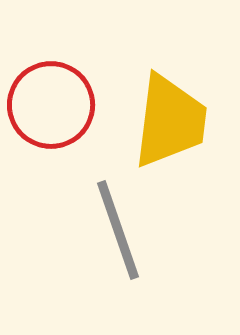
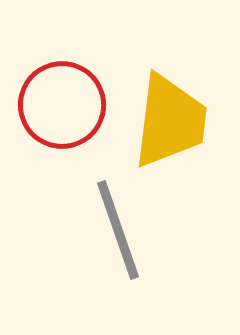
red circle: moved 11 px right
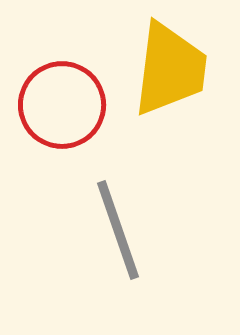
yellow trapezoid: moved 52 px up
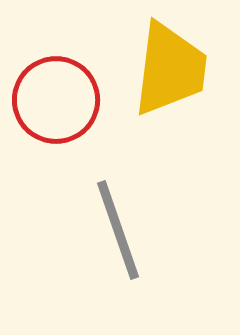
red circle: moved 6 px left, 5 px up
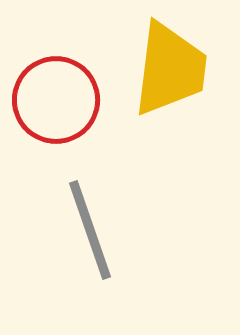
gray line: moved 28 px left
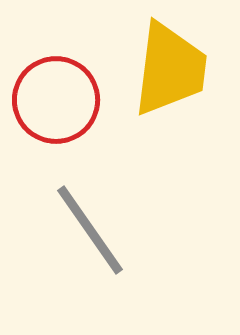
gray line: rotated 16 degrees counterclockwise
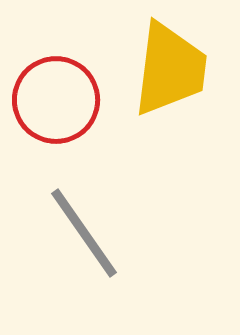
gray line: moved 6 px left, 3 px down
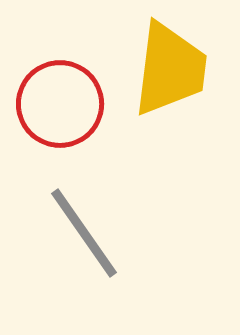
red circle: moved 4 px right, 4 px down
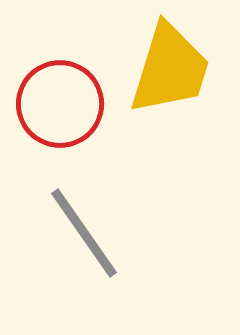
yellow trapezoid: rotated 10 degrees clockwise
